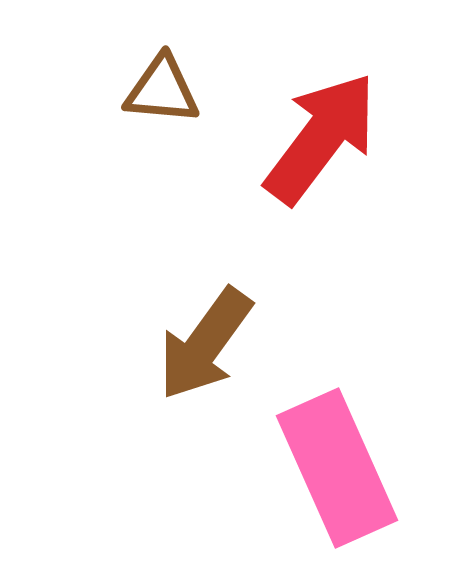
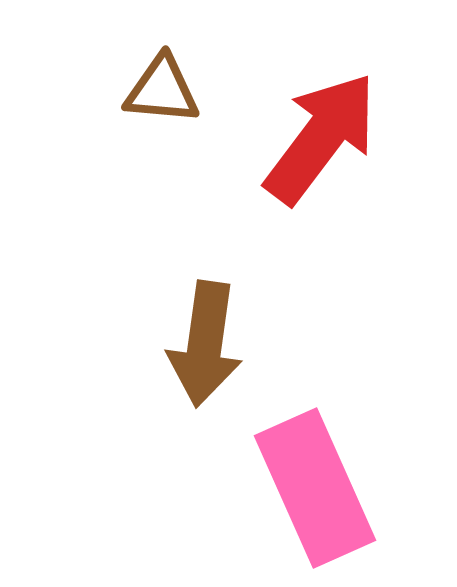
brown arrow: rotated 28 degrees counterclockwise
pink rectangle: moved 22 px left, 20 px down
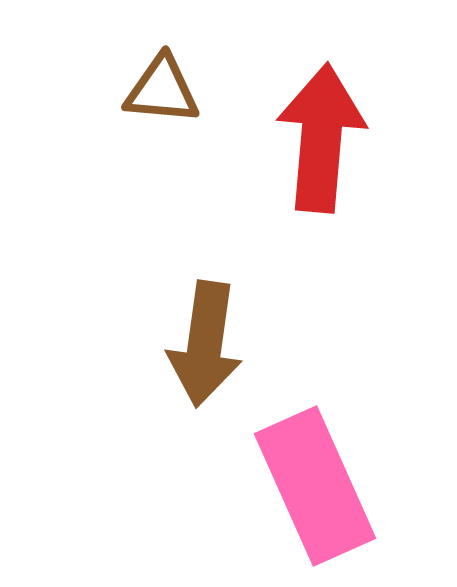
red arrow: rotated 32 degrees counterclockwise
pink rectangle: moved 2 px up
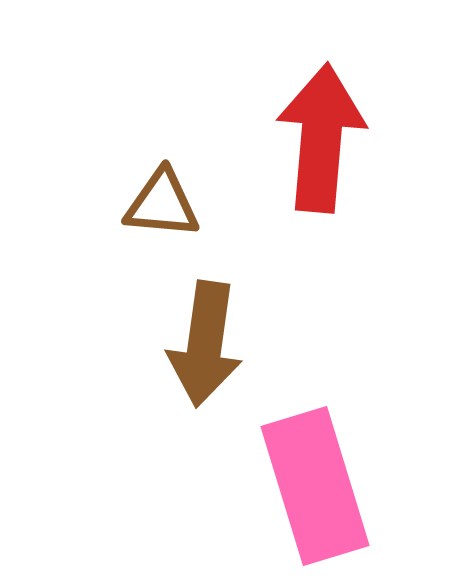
brown triangle: moved 114 px down
pink rectangle: rotated 7 degrees clockwise
